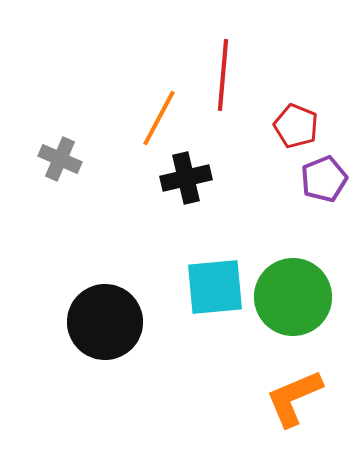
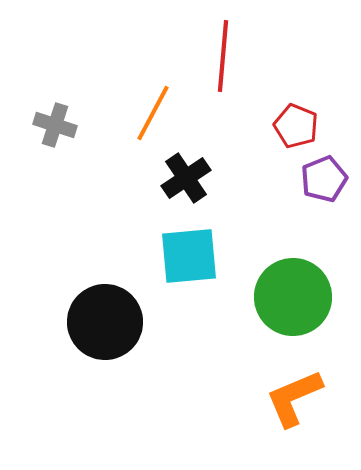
red line: moved 19 px up
orange line: moved 6 px left, 5 px up
gray cross: moved 5 px left, 34 px up; rotated 6 degrees counterclockwise
black cross: rotated 21 degrees counterclockwise
cyan square: moved 26 px left, 31 px up
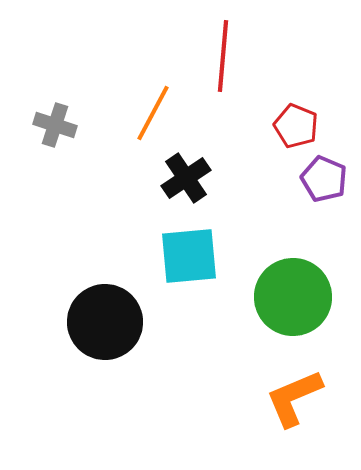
purple pentagon: rotated 27 degrees counterclockwise
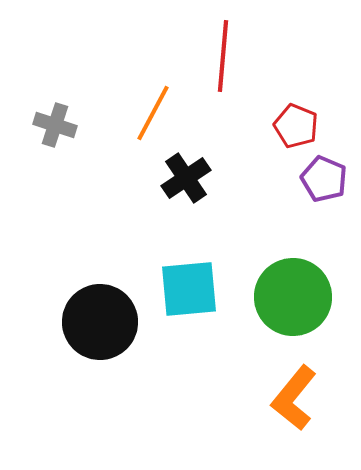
cyan square: moved 33 px down
black circle: moved 5 px left
orange L-shape: rotated 28 degrees counterclockwise
